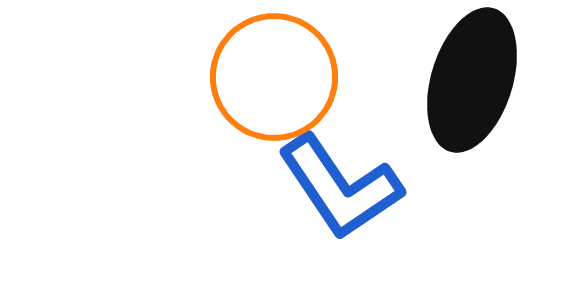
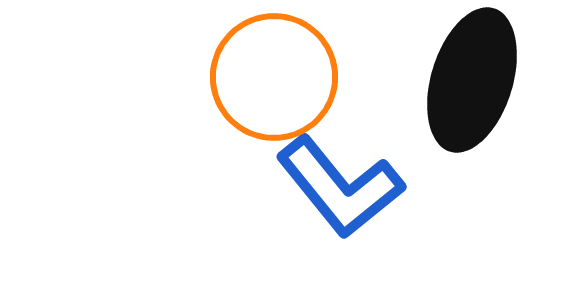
blue L-shape: rotated 5 degrees counterclockwise
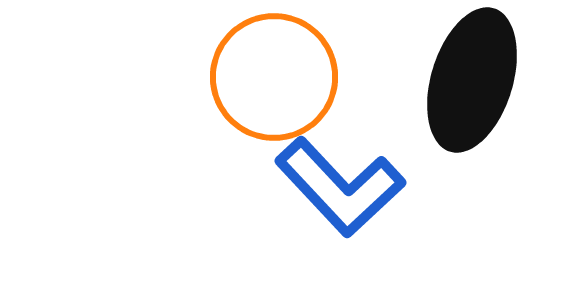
blue L-shape: rotated 4 degrees counterclockwise
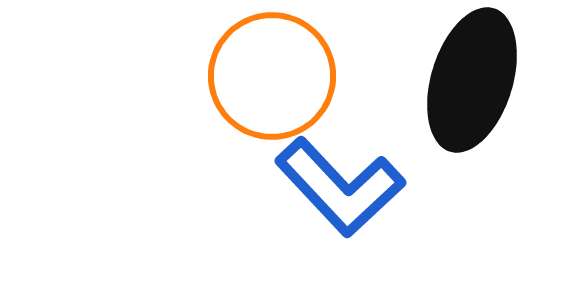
orange circle: moved 2 px left, 1 px up
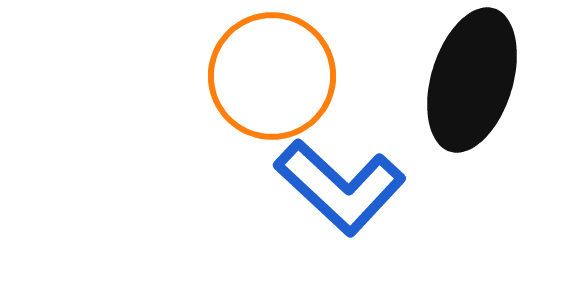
blue L-shape: rotated 4 degrees counterclockwise
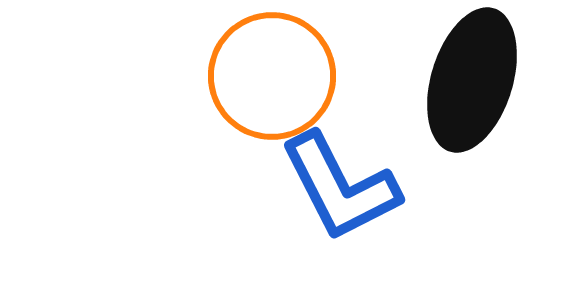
blue L-shape: rotated 20 degrees clockwise
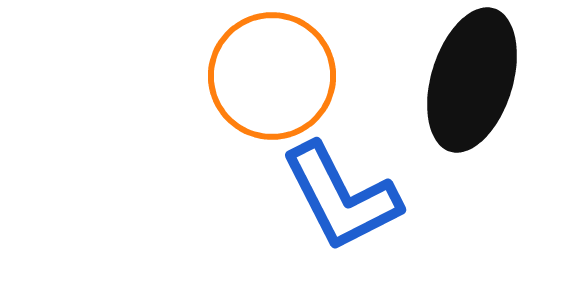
blue L-shape: moved 1 px right, 10 px down
